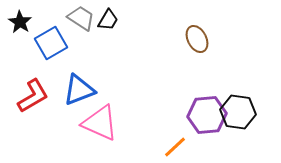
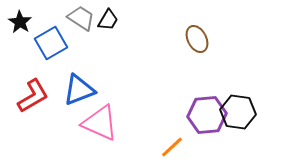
orange line: moved 3 px left
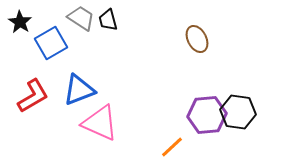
black trapezoid: rotated 135 degrees clockwise
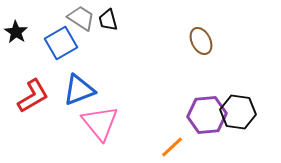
black star: moved 4 px left, 10 px down
brown ellipse: moved 4 px right, 2 px down
blue square: moved 10 px right
pink triangle: rotated 27 degrees clockwise
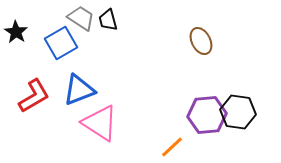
red L-shape: moved 1 px right
pink triangle: rotated 18 degrees counterclockwise
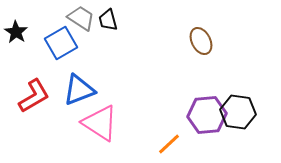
orange line: moved 3 px left, 3 px up
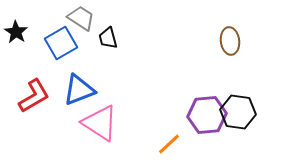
black trapezoid: moved 18 px down
brown ellipse: moved 29 px right; rotated 20 degrees clockwise
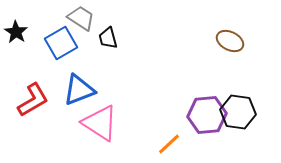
brown ellipse: rotated 56 degrees counterclockwise
red L-shape: moved 1 px left, 4 px down
